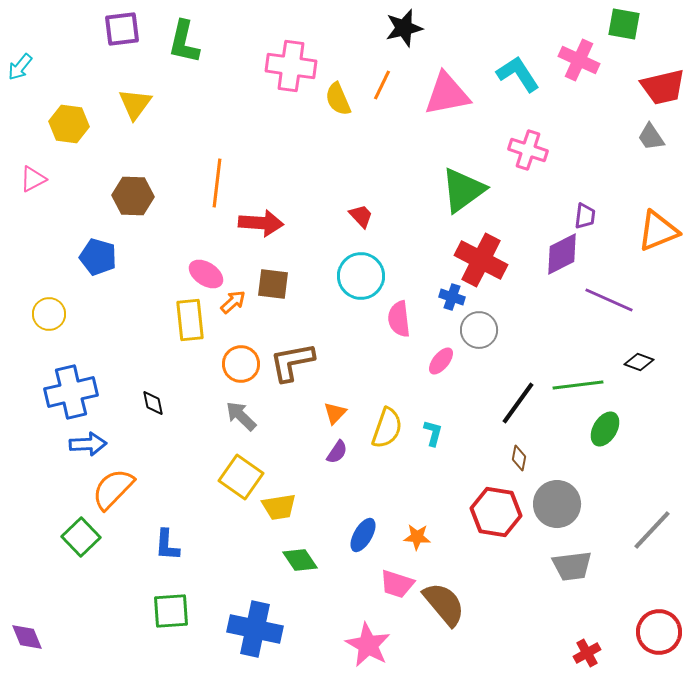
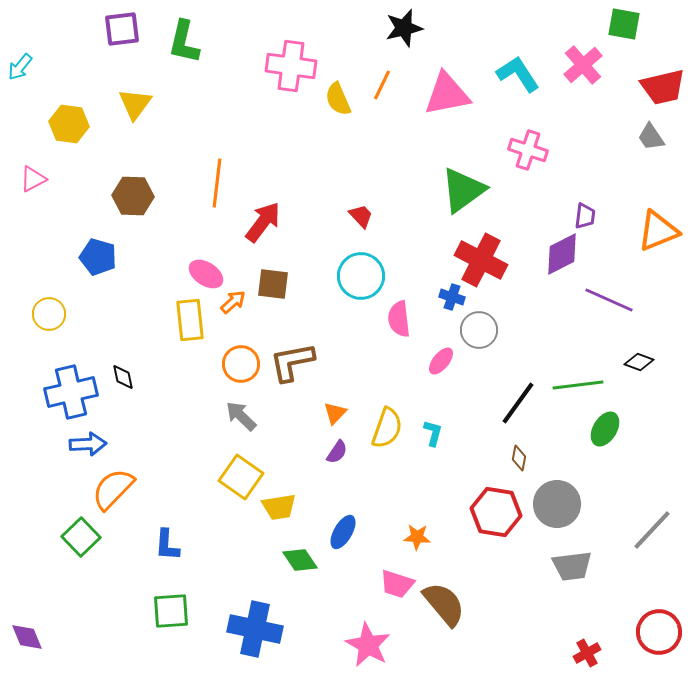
pink cross at (579, 60): moved 4 px right, 5 px down; rotated 24 degrees clockwise
red arrow at (261, 223): moved 2 px right, 1 px up; rotated 57 degrees counterclockwise
black diamond at (153, 403): moved 30 px left, 26 px up
blue ellipse at (363, 535): moved 20 px left, 3 px up
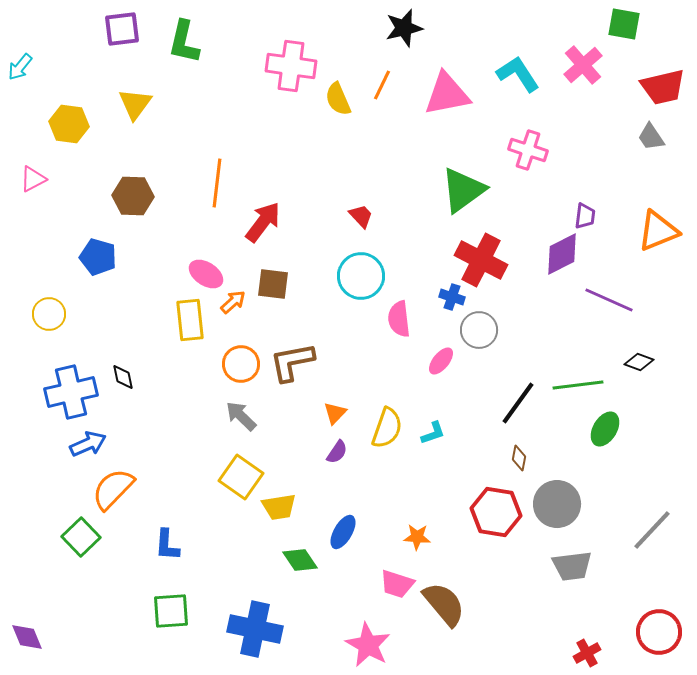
cyan L-shape at (433, 433): rotated 56 degrees clockwise
blue arrow at (88, 444): rotated 21 degrees counterclockwise
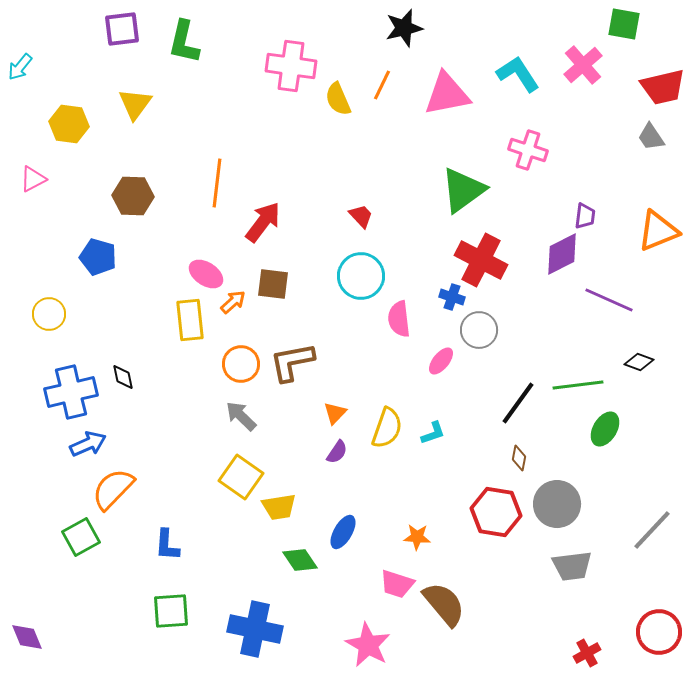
green square at (81, 537): rotated 15 degrees clockwise
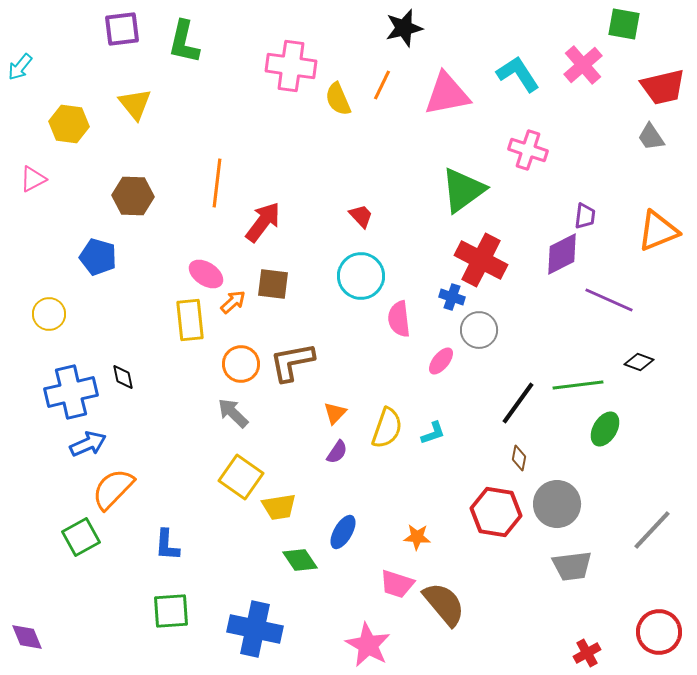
yellow triangle at (135, 104): rotated 15 degrees counterclockwise
gray arrow at (241, 416): moved 8 px left, 3 px up
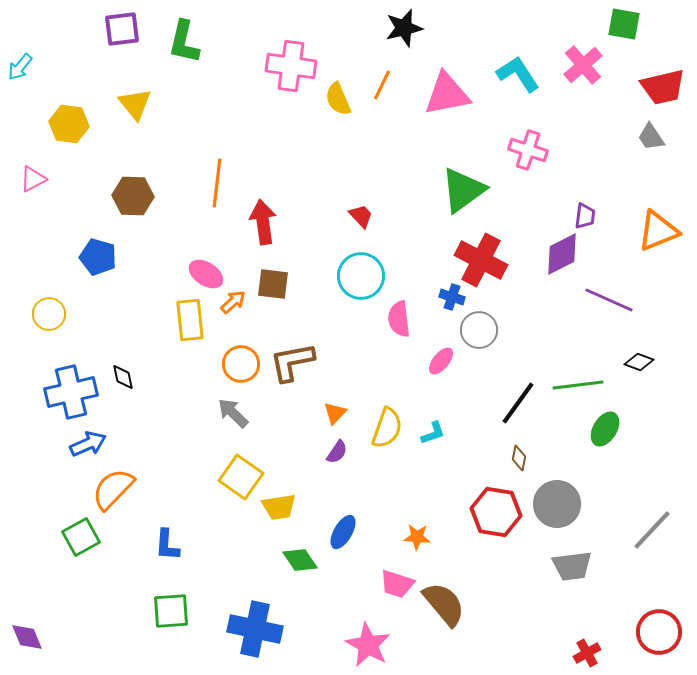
red arrow at (263, 222): rotated 45 degrees counterclockwise
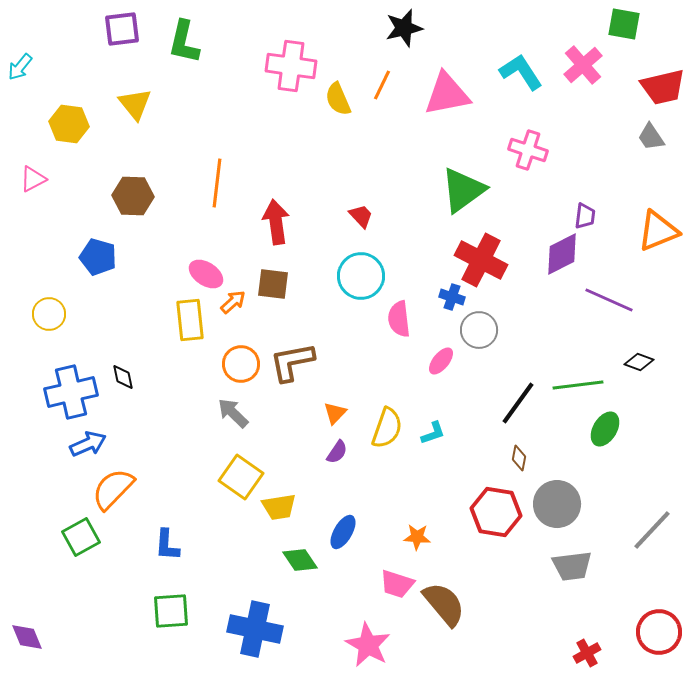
cyan L-shape at (518, 74): moved 3 px right, 2 px up
red arrow at (263, 222): moved 13 px right
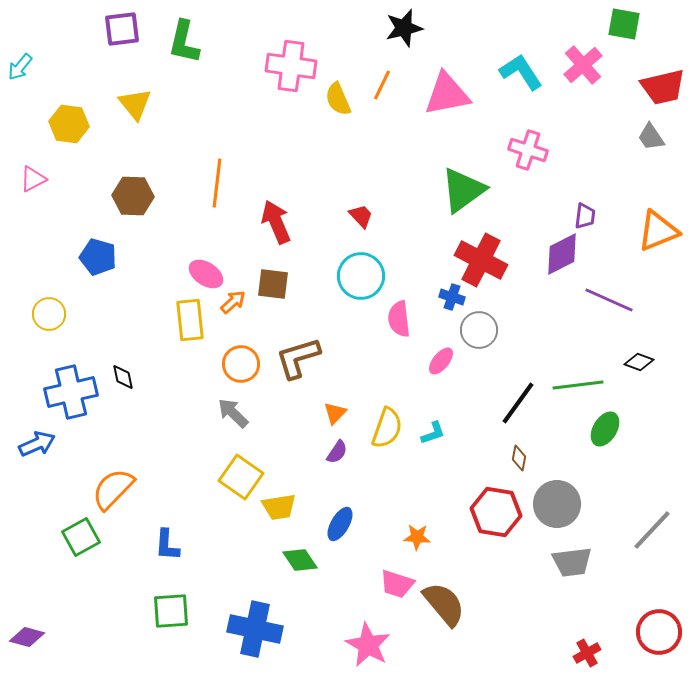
red arrow at (276, 222): rotated 15 degrees counterclockwise
brown L-shape at (292, 362): moved 6 px right, 4 px up; rotated 6 degrees counterclockwise
blue arrow at (88, 444): moved 51 px left
blue ellipse at (343, 532): moved 3 px left, 8 px up
gray trapezoid at (572, 566): moved 4 px up
purple diamond at (27, 637): rotated 52 degrees counterclockwise
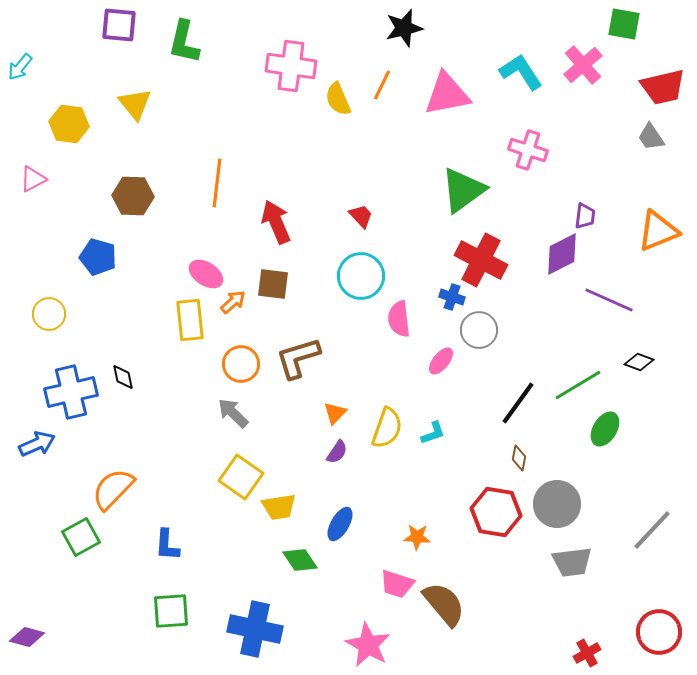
purple square at (122, 29): moved 3 px left, 4 px up; rotated 12 degrees clockwise
green line at (578, 385): rotated 24 degrees counterclockwise
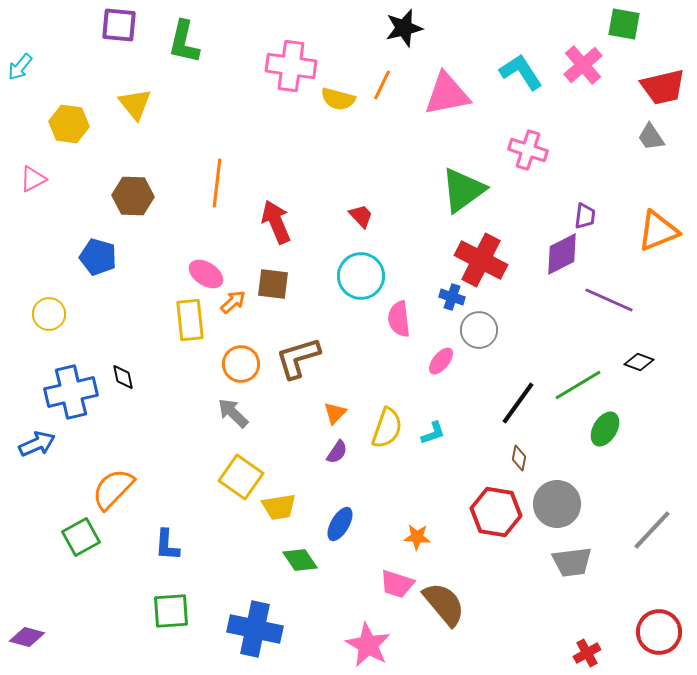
yellow semicircle at (338, 99): rotated 52 degrees counterclockwise
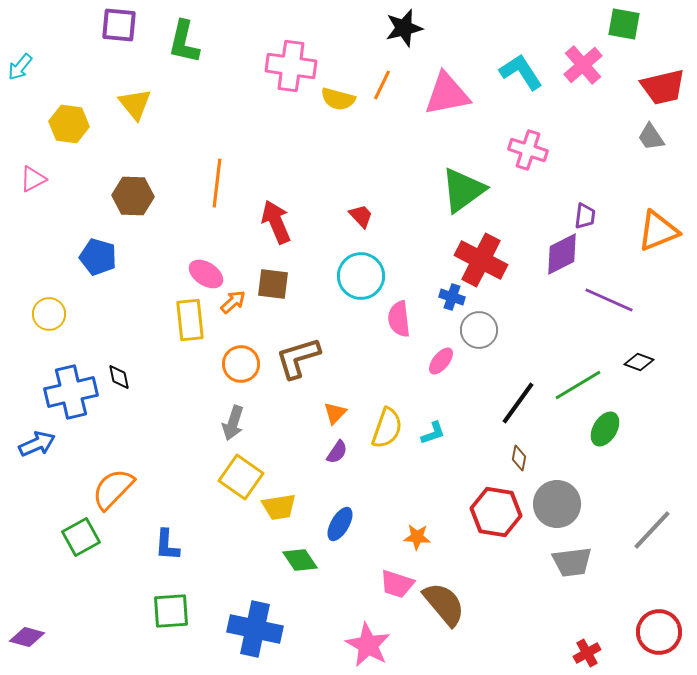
black diamond at (123, 377): moved 4 px left
gray arrow at (233, 413): moved 10 px down; rotated 116 degrees counterclockwise
